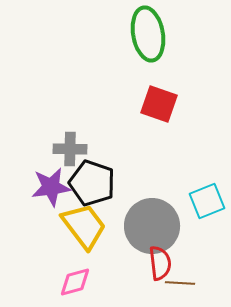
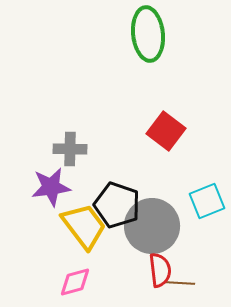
green ellipse: rotated 4 degrees clockwise
red square: moved 7 px right, 27 px down; rotated 18 degrees clockwise
black pentagon: moved 25 px right, 22 px down
red semicircle: moved 7 px down
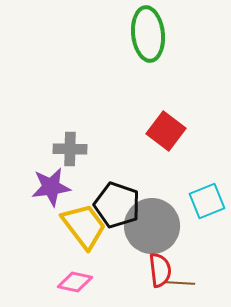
pink diamond: rotated 28 degrees clockwise
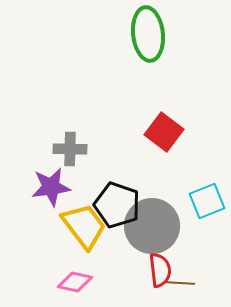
red square: moved 2 px left, 1 px down
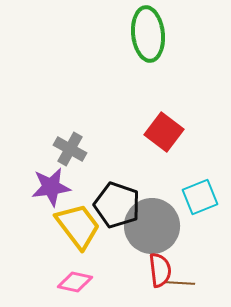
gray cross: rotated 28 degrees clockwise
cyan square: moved 7 px left, 4 px up
yellow trapezoid: moved 6 px left
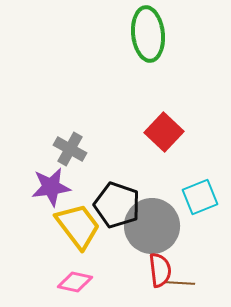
red square: rotated 6 degrees clockwise
